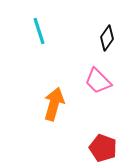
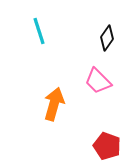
red pentagon: moved 4 px right, 2 px up
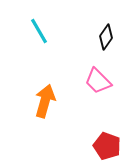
cyan line: rotated 12 degrees counterclockwise
black diamond: moved 1 px left, 1 px up
orange arrow: moved 9 px left, 3 px up
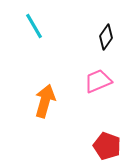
cyan line: moved 5 px left, 5 px up
pink trapezoid: rotated 112 degrees clockwise
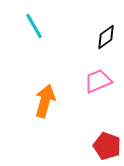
black diamond: rotated 20 degrees clockwise
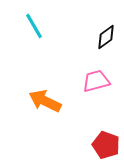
pink trapezoid: moved 2 px left; rotated 8 degrees clockwise
orange arrow: rotated 80 degrees counterclockwise
red pentagon: moved 1 px left, 1 px up
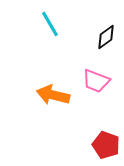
cyan line: moved 16 px right, 2 px up
pink trapezoid: rotated 144 degrees counterclockwise
orange arrow: moved 8 px right, 6 px up; rotated 12 degrees counterclockwise
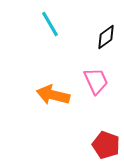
pink trapezoid: rotated 136 degrees counterclockwise
